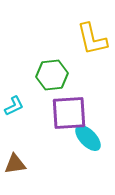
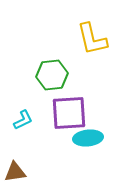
cyan L-shape: moved 9 px right, 14 px down
cyan ellipse: rotated 52 degrees counterclockwise
brown triangle: moved 8 px down
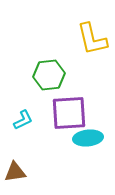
green hexagon: moved 3 px left
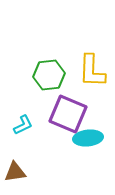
yellow L-shape: moved 32 px down; rotated 15 degrees clockwise
purple square: moved 1 px left, 1 px down; rotated 27 degrees clockwise
cyan L-shape: moved 5 px down
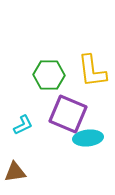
yellow L-shape: rotated 9 degrees counterclockwise
green hexagon: rotated 8 degrees clockwise
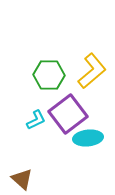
yellow L-shape: rotated 123 degrees counterclockwise
purple square: rotated 30 degrees clockwise
cyan L-shape: moved 13 px right, 5 px up
brown triangle: moved 7 px right, 7 px down; rotated 50 degrees clockwise
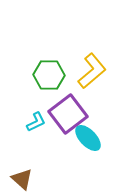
cyan L-shape: moved 2 px down
cyan ellipse: rotated 52 degrees clockwise
